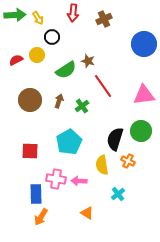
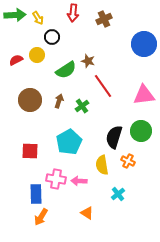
black semicircle: moved 1 px left, 2 px up
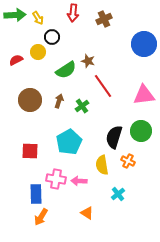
yellow circle: moved 1 px right, 3 px up
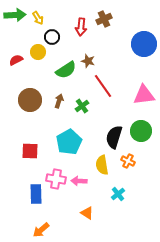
red arrow: moved 8 px right, 14 px down
orange arrow: moved 13 px down; rotated 18 degrees clockwise
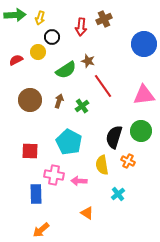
yellow arrow: moved 2 px right; rotated 48 degrees clockwise
cyan pentagon: rotated 15 degrees counterclockwise
pink cross: moved 2 px left, 4 px up
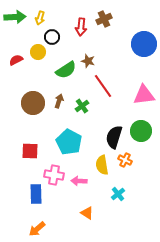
green arrow: moved 2 px down
brown circle: moved 3 px right, 3 px down
orange cross: moved 3 px left, 1 px up
orange arrow: moved 4 px left, 1 px up
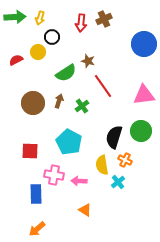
red arrow: moved 4 px up
green semicircle: moved 3 px down
cyan cross: moved 12 px up
orange triangle: moved 2 px left, 3 px up
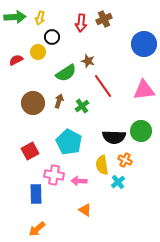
pink triangle: moved 5 px up
black semicircle: rotated 105 degrees counterclockwise
red square: rotated 30 degrees counterclockwise
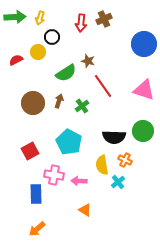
pink triangle: rotated 25 degrees clockwise
green circle: moved 2 px right
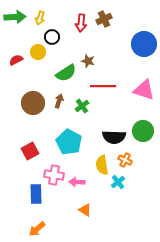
red line: rotated 55 degrees counterclockwise
pink arrow: moved 2 px left, 1 px down
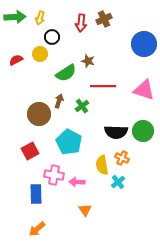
yellow circle: moved 2 px right, 2 px down
brown circle: moved 6 px right, 11 px down
black semicircle: moved 2 px right, 5 px up
orange cross: moved 3 px left, 2 px up
orange triangle: rotated 24 degrees clockwise
